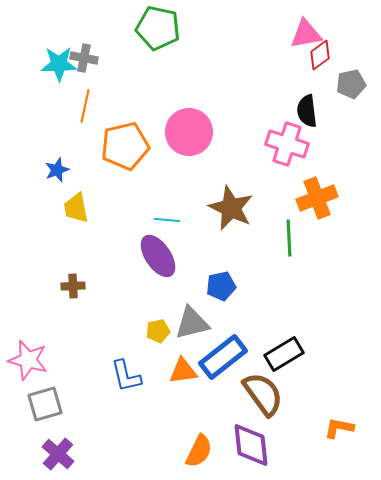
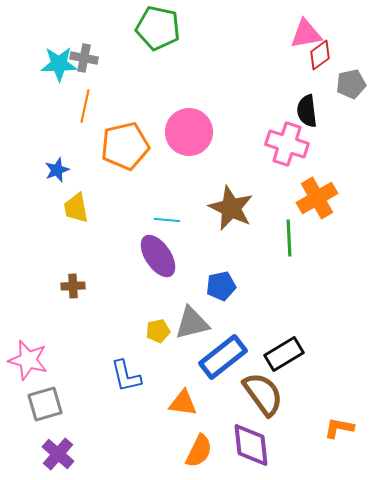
orange cross: rotated 9 degrees counterclockwise
orange triangle: moved 32 px down; rotated 16 degrees clockwise
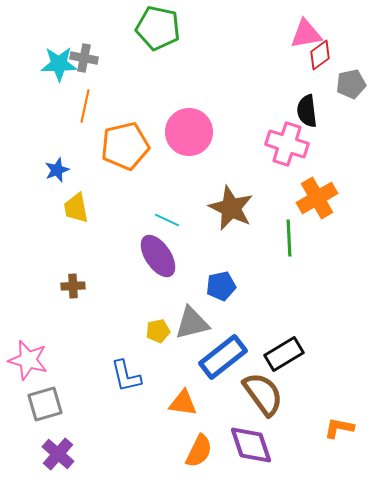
cyan line: rotated 20 degrees clockwise
purple diamond: rotated 12 degrees counterclockwise
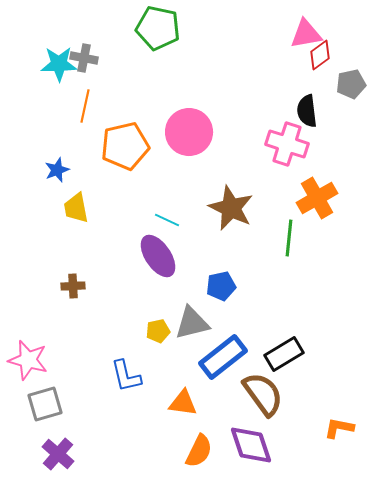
green line: rotated 9 degrees clockwise
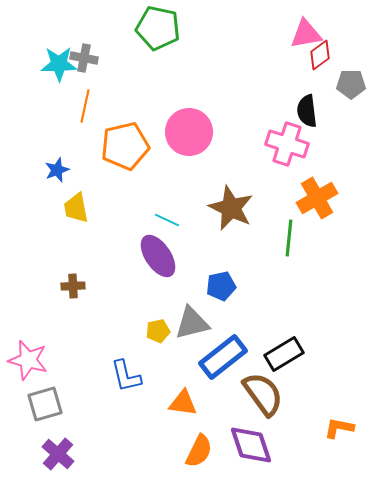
gray pentagon: rotated 12 degrees clockwise
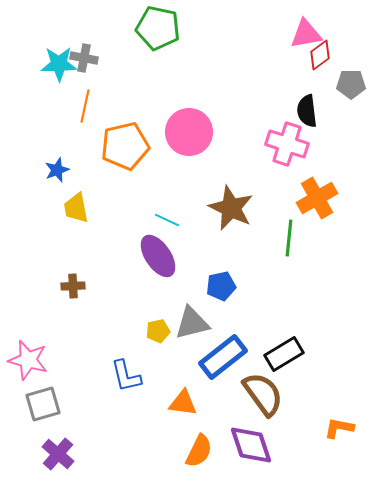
gray square: moved 2 px left
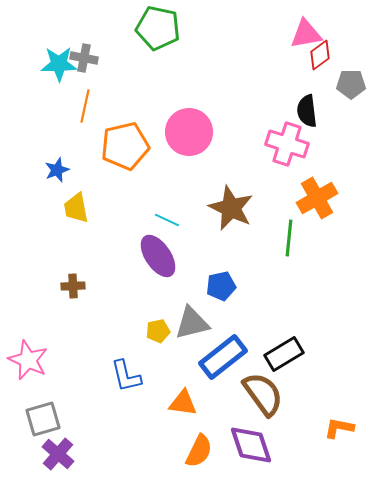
pink star: rotated 9 degrees clockwise
gray square: moved 15 px down
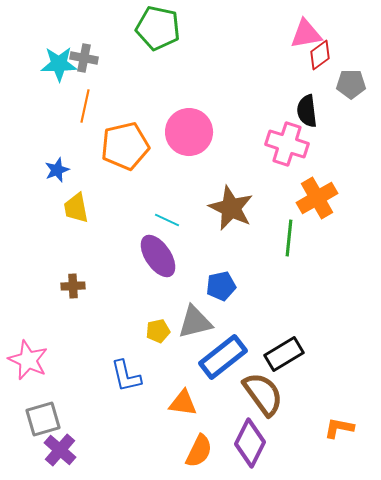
gray triangle: moved 3 px right, 1 px up
purple diamond: moved 1 px left, 2 px up; rotated 45 degrees clockwise
purple cross: moved 2 px right, 4 px up
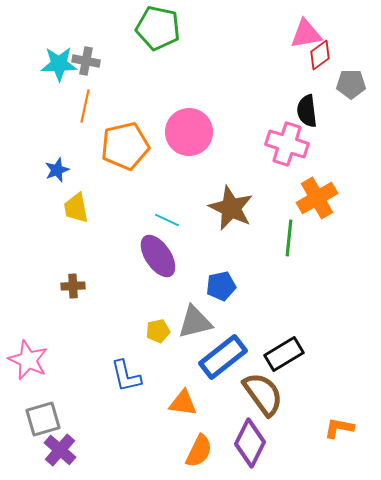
gray cross: moved 2 px right, 3 px down
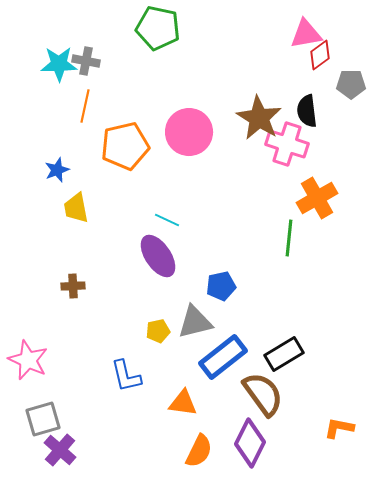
brown star: moved 28 px right, 90 px up; rotated 6 degrees clockwise
